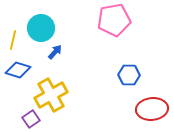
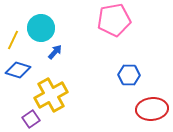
yellow line: rotated 12 degrees clockwise
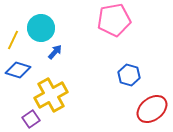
blue hexagon: rotated 15 degrees clockwise
red ellipse: rotated 32 degrees counterclockwise
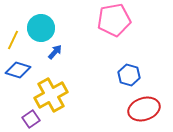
red ellipse: moved 8 px left; rotated 20 degrees clockwise
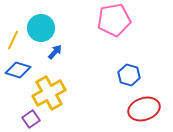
yellow cross: moved 2 px left, 2 px up
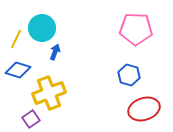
pink pentagon: moved 22 px right, 9 px down; rotated 12 degrees clockwise
cyan circle: moved 1 px right
yellow line: moved 3 px right, 1 px up
blue arrow: rotated 21 degrees counterclockwise
yellow cross: rotated 8 degrees clockwise
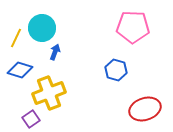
pink pentagon: moved 3 px left, 2 px up
yellow line: moved 1 px up
blue diamond: moved 2 px right
blue hexagon: moved 13 px left, 5 px up
red ellipse: moved 1 px right
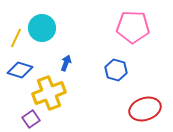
blue arrow: moved 11 px right, 11 px down
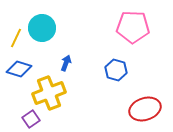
blue diamond: moved 1 px left, 1 px up
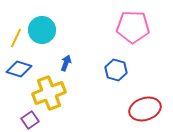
cyan circle: moved 2 px down
purple square: moved 1 px left, 1 px down
